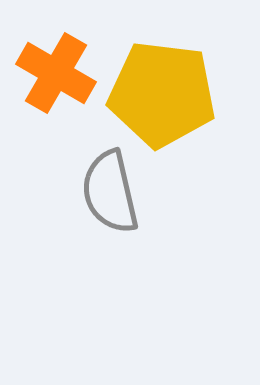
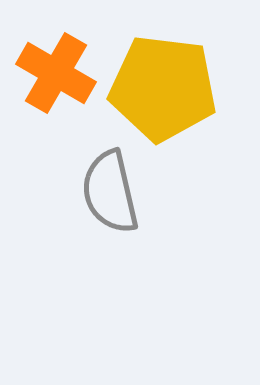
yellow pentagon: moved 1 px right, 6 px up
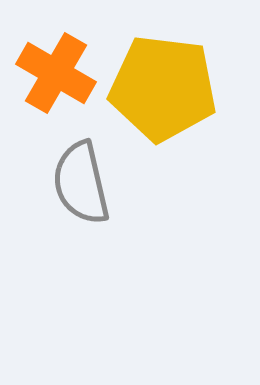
gray semicircle: moved 29 px left, 9 px up
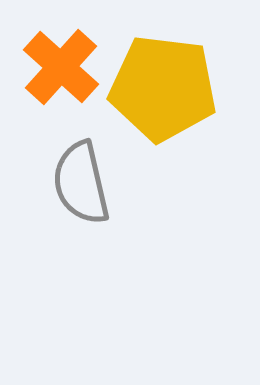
orange cross: moved 5 px right, 6 px up; rotated 12 degrees clockwise
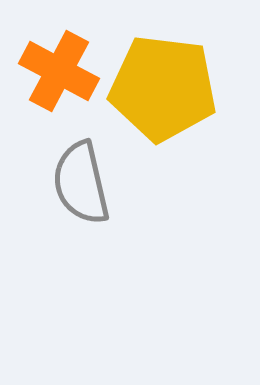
orange cross: moved 2 px left, 4 px down; rotated 14 degrees counterclockwise
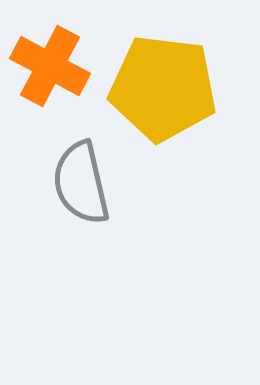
orange cross: moved 9 px left, 5 px up
